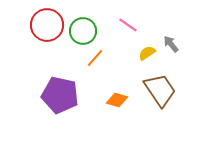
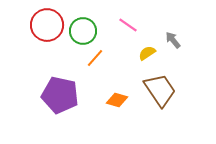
gray arrow: moved 2 px right, 4 px up
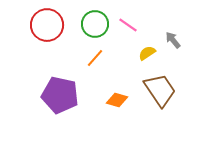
green circle: moved 12 px right, 7 px up
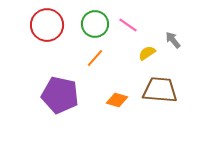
brown trapezoid: rotated 51 degrees counterclockwise
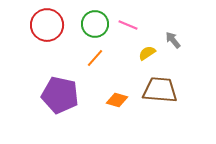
pink line: rotated 12 degrees counterclockwise
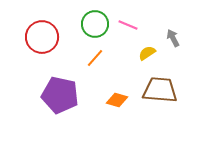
red circle: moved 5 px left, 12 px down
gray arrow: moved 2 px up; rotated 12 degrees clockwise
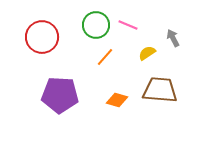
green circle: moved 1 px right, 1 px down
orange line: moved 10 px right, 1 px up
purple pentagon: rotated 9 degrees counterclockwise
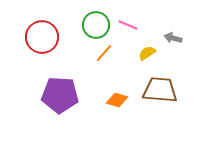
gray arrow: rotated 48 degrees counterclockwise
orange line: moved 1 px left, 4 px up
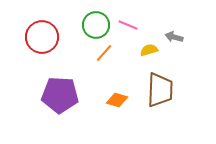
gray arrow: moved 1 px right, 1 px up
yellow semicircle: moved 2 px right, 3 px up; rotated 18 degrees clockwise
brown trapezoid: rotated 87 degrees clockwise
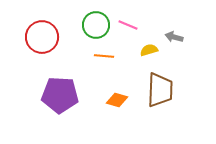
orange line: moved 3 px down; rotated 54 degrees clockwise
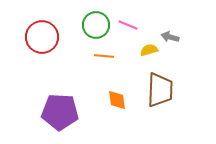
gray arrow: moved 4 px left
purple pentagon: moved 17 px down
orange diamond: rotated 65 degrees clockwise
